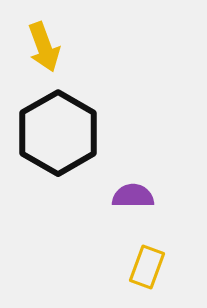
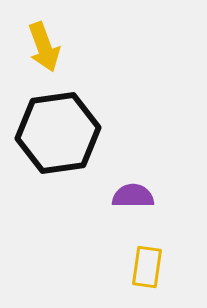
black hexagon: rotated 22 degrees clockwise
yellow rectangle: rotated 12 degrees counterclockwise
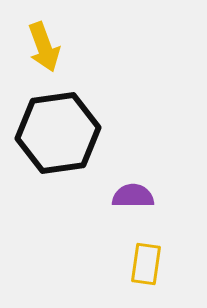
yellow rectangle: moved 1 px left, 3 px up
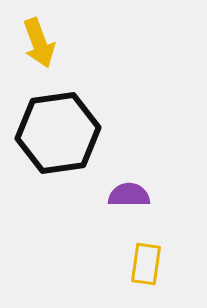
yellow arrow: moved 5 px left, 4 px up
purple semicircle: moved 4 px left, 1 px up
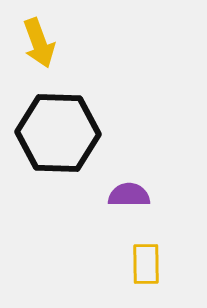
black hexagon: rotated 10 degrees clockwise
yellow rectangle: rotated 9 degrees counterclockwise
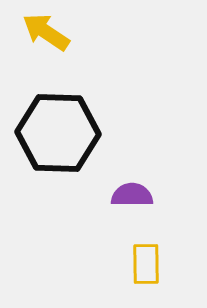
yellow arrow: moved 7 px right, 11 px up; rotated 144 degrees clockwise
purple semicircle: moved 3 px right
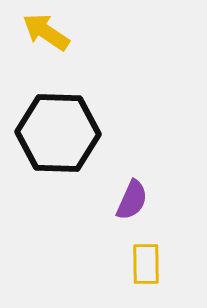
purple semicircle: moved 5 px down; rotated 114 degrees clockwise
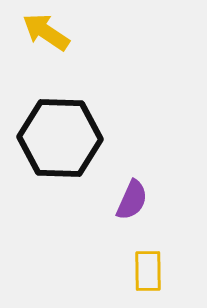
black hexagon: moved 2 px right, 5 px down
yellow rectangle: moved 2 px right, 7 px down
